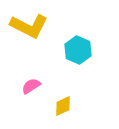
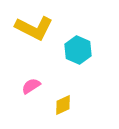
yellow L-shape: moved 5 px right, 2 px down
yellow diamond: moved 1 px up
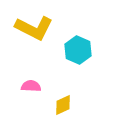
pink semicircle: rotated 36 degrees clockwise
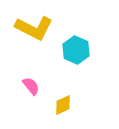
cyan hexagon: moved 2 px left
pink semicircle: rotated 48 degrees clockwise
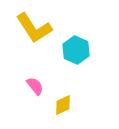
yellow L-shape: rotated 30 degrees clockwise
pink semicircle: moved 4 px right
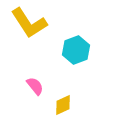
yellow L-shape: moved 5 px left, 5 px up
cyan hexagon: rotated 16 degrees clockwise
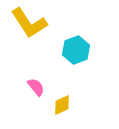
pink semicircle: moved 1 px right, 1 px down
yellow diamond: moved 1 px left
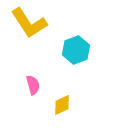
pink semicircle: moved 3 px left, 2 px up; rotated 24 degrees clockwise
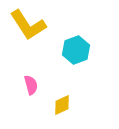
yellow L-shape: moved 1 px left, 2 px down
pink semicircle: moved 2 px left
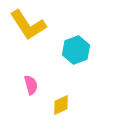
yellow diamond: moved 1 px left
